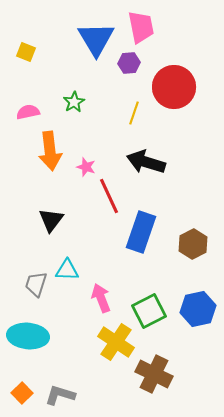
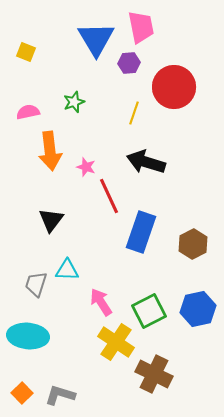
green star: rotated 10 degrees clockwise
pink arrow: moved 4 px down; rotated 12 degrees counterclockwise
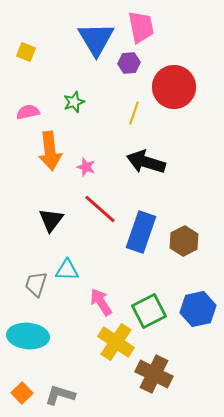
red line: moved 9 px left, 13 px down; rotated 24 degrees counterclockwise
brown hexagon: moved 9 px left, 3 px up
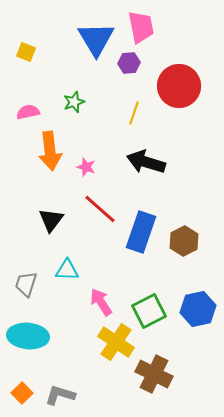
red circle: moved 5 px right, 1 px up
gray trapezoid: moved 10 px left
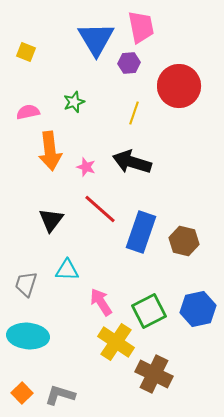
black arrow: moved 14 px left
brown hexagon: rotated 20 degrees counterclockwise
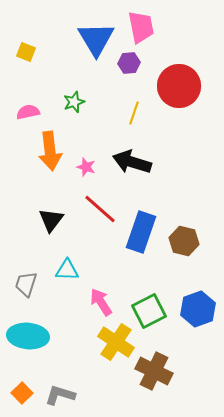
blue hexagon: rotated 8 degrees counterclockwise
brown cross: moved 3 px up
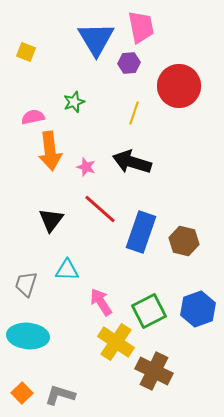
pink semicircle: moved 5 px right, 5 px down
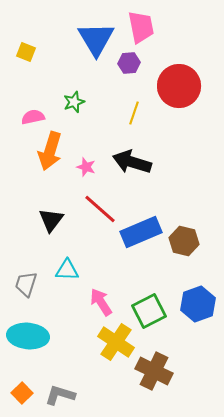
orange arrow: rotated 24 degrees clockwise
blue rectangle: rotated 48 degrees clockwise
blue hexagon: moved 5 px up
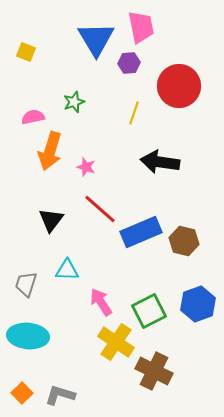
black arrow: moved 28 px right; rotated 9 degrees counterclockwise
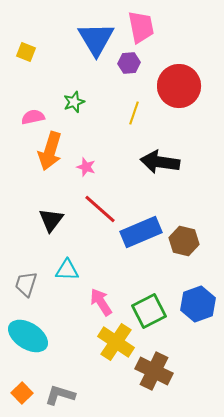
cyan ellipse: rotated 27 degrees clockwise
